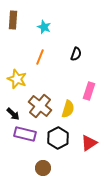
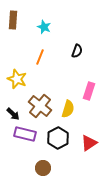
black semicircle: moved 1 px right, 3 px up
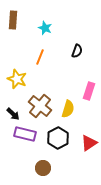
cyan star: moved 1 px right, 1 px down
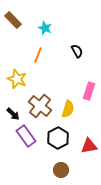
brown rectangle: rotated 48 degrees counterclockwise
black semicircle: rotated 48 degrees counterclockwise
orange line: moved 2 px left, 2 px up
purple rectangle: moved 1 px right, 2 px down; rotated 40 degrees clockwise
red triangle: moved 3 px down; rotated 24 degrees clockwise
brown circle: moved 18 px right, 2 px down
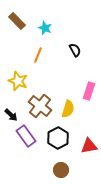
brown rectangle: moved 4 px right, 1 px down
black semicircle: moved 2 px left, 1 px up
yellow star: moved 1 px right, 2 px down
black arrow: moved 2 px left, 1 px down
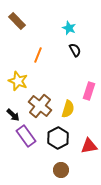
cyan star: moved 24 px right
black arrow: moved 2 px right
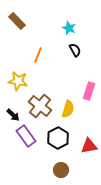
yellow star: rotated 12 degrees counterclockwise
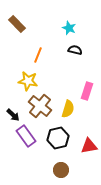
brown rectangle: moved 3 px down
black semicircle: rotated 48 degrees counterclockwise
yellow star: moved 10 px right
pink rectangle: moved 2 px left
black hexagon: rotated 15 degrees clockwise
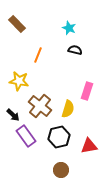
yellow star: moved 9 px left
black hexagon: moved 1 px right, 1 px up
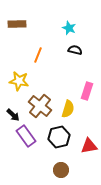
brown rectangle: rotated 48 degrees counterclockwise
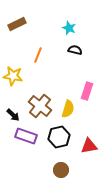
brown rectangle: rotated 24 degrees counterclockwise
yellow star: moved 6 px left, 5 px up
purple rectangle: rotated 35 degrees counterclockwise
